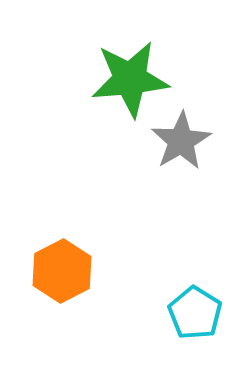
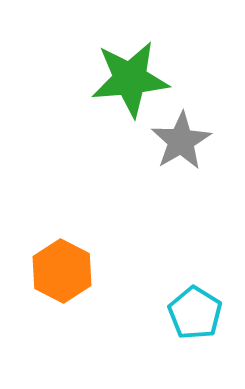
orange hexagon: rotated 6 degrees counterclockwise
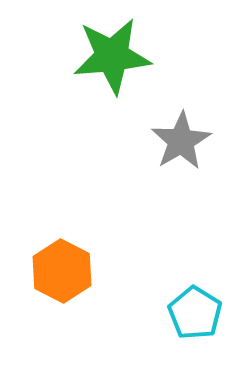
green star: moved 18 px left, 23 px up
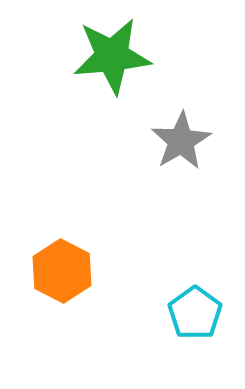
cyan pentagon: rotated 4 degrees clockwise
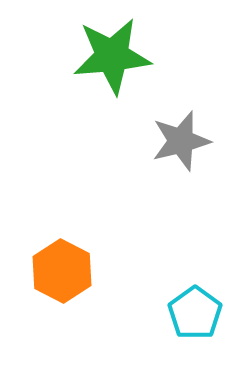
gray star: rotated 16 degrees clockwise
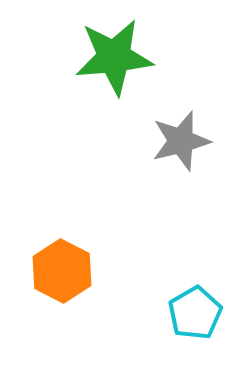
green star: moved 2 px right, 1 px down
cyan pentagon: rotated 6 degrees clockwise
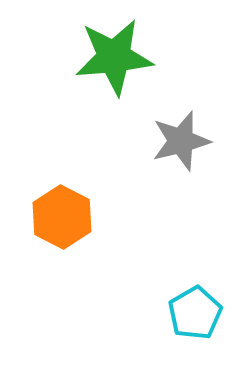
orange hexagon: moved 54 px up
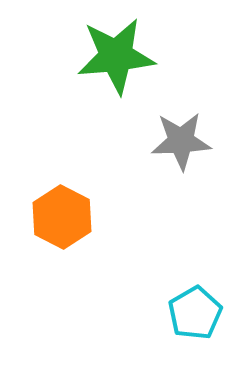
green star: moved 2 px right, 1 px up
gray star: rotated 12 degrees clockwise
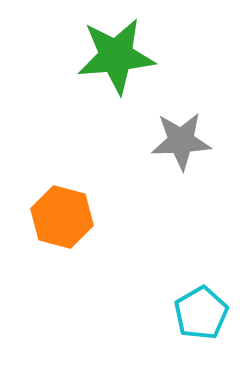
orange hexagon: rotated 12 degrees counterclockwise
cyan pentagon: moved 6 px right
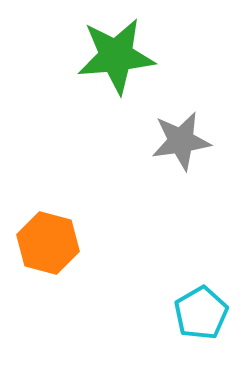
gray star: rotated 6 degrees counterclockwise
orange hexagon: moved 14 px left, 26 px down
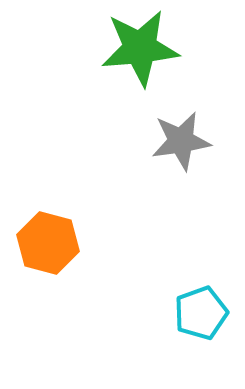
green star: moved 24 px right, 8 px up
cyan pentagon: rotated 10 degrees clockwise
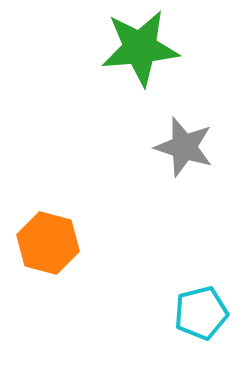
gray star: moved 3 px right, 6 px down; rotated 26 degrees clockwise
cyan pentagon: rotated 6 degrees clockwise
